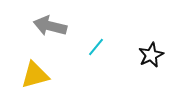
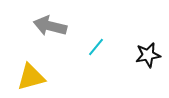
black star: moved 3 px left; rotated 15 degrees clockwise
yellow triangle: moved 4 px left, 2 px down
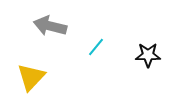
black star: rotated 10 degrees clockwise
yellow triangle: rotated 32 degrees counterclockwise
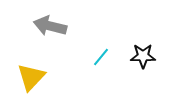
cyan line: moved 5 px right, 10 px down
black star: moved 5 px left, 1 px down
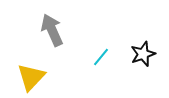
gray arrow: moved 2 px right, 4 px down; rotated 52 degrees clockwise
black star: moved 2 px up; rotated 20 degrees counterclockwise
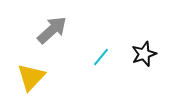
gray arrow: rotated 72 degrees clockwise
black star: moved 1 px right
